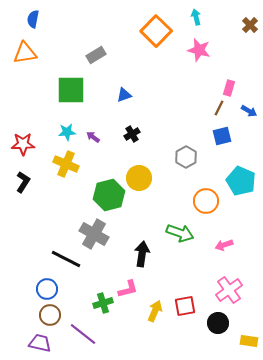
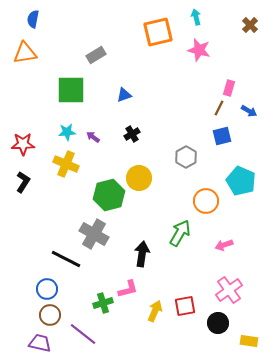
orange square: moved 2 px right, 1 px down; rotated 32 degrees clockwise
green arrow: rotated 80 degrees counterclockwise
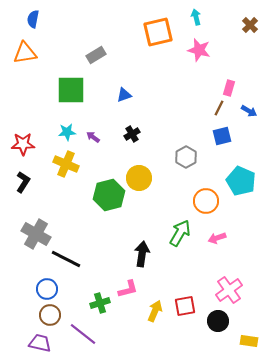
gray cross: moved 58 px left
pink arrow: moved 7 px left, 7 px up
green cross: moved 3 px left
black circle: moved 2 px up
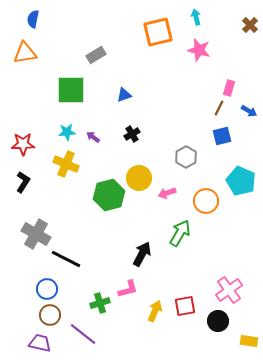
pink arrow: moved 50 px left, 45 px up
black arrow: rotated 20 degrees clockwise
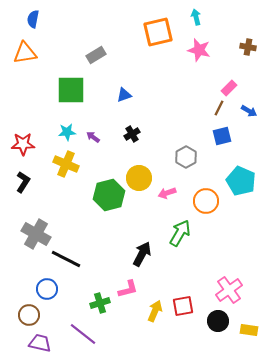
brown cross: moved 2 px left, 22 px down; rotated 35 degrees counterclockwise
pink rectangle: rotated 28 degrees clockwise
red square: moved 2 px left
brown circle: moved 21 px left
yellow rectangle: moved 11 px up
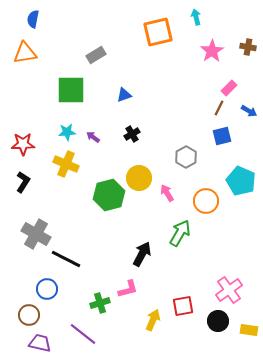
pink star: moved 13 px right, 1 px down; rotated 25 degrees clockwise
pink arrow: rotated 78 degrees clockwise
yellow arrow: moved 2 px left, 9 px down
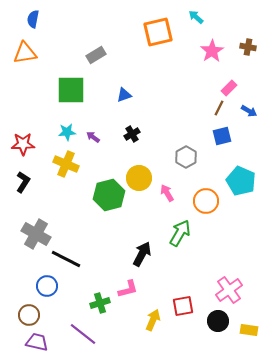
cyan arrow: rotated 35 degrees counterclockwise
blue circle: moved 3 px up
purple trapezoid: moved 3 px left, 1 px up
